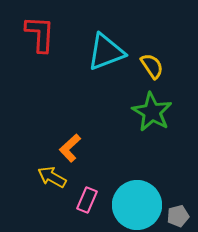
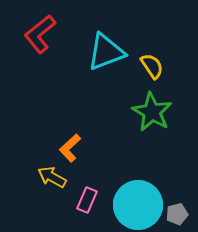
red L-shape: rotated 132 degrees counterclockwise
cyan circle: moved 1 px right
gray pentagon: moved 1 px left, 2 px up
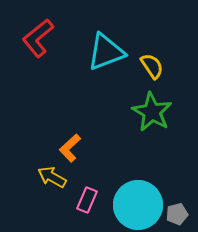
red L-shape: moved 2 px left, 4 px down
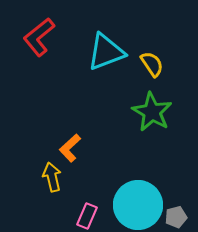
red L-shape: moved 1 px right, 1 px up
yellow semicircle: moved 2 px up
yellow arrow: rotated 48 degrees clockwise
pink rectangle: moved 16 px down
gray pentagon: moved 1 px left, 3 px down
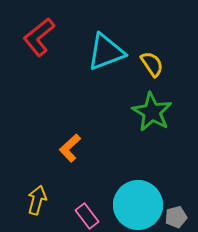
yellow arrow: moved 15 px left, 23 px down; rotated 28 degrees clockwise
pink rectangle: rotated 60 degrees counterclockwise
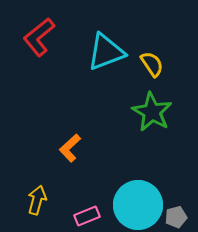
pink rectangle: rotated 75 degrees counterclockwise
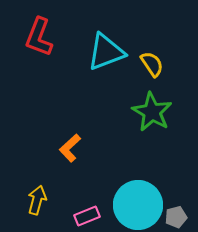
red L-shape: rotated 30 degrees counterclockwise
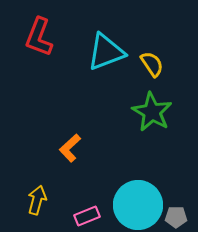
gray pentagon: rotated 15 degrees clockwise
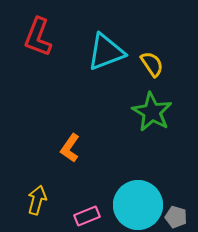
red L-shape: moved 1 px left
orange L-shape: rotated 12 degrees counterclockwise
gray pentagon: rotated 15 degrees clockwise
